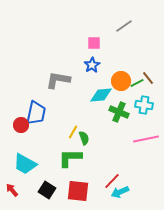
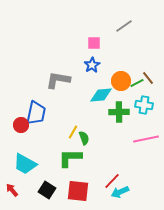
green cross: rotated 24 degrees counterclockwise
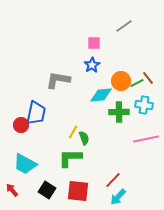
red line: moved 1 px right, 1 px up
cyan arrow: moved 2 px left, 5 px down; rotated 24 degrees counterclockwise
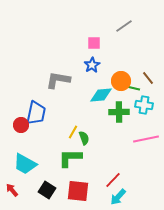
green line: moved 4 px left, 5 px down; rotated 40 degrees clockwise
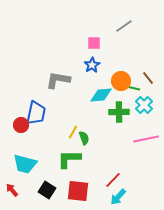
cyan cross: rotated 36 degrees clockwise
green L-shape: moved 1 px left, 1 px down
cyan trapezoid: rotated 15 degrees counterclockwise
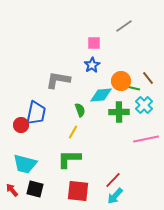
green semicircle: moved 4 px left, 28 px up
black square: moved 12 px left, 1 px up; rotated 18 degrees counterclockwise
cyan arrow: moved 3 px left, 1 px up
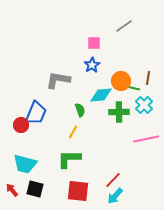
brown line: rotated 48 degrees clockwise
blue trapezoid: rotated 10 degrees clockwise
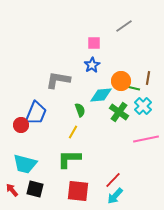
cyan cross: moved 1 px left, 1 px down
green cross: rotated 36 degrees clockwise
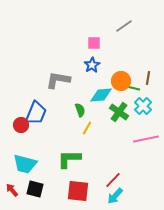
yellow line: moved 14 px right, 4 px up
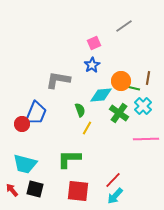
pink square: rotated 24 degrees counterclockwise
green cross: moved 1 px down
red circle: moved 1 px right, 1 px up
pink line: rotated 10 degrees clockwise
